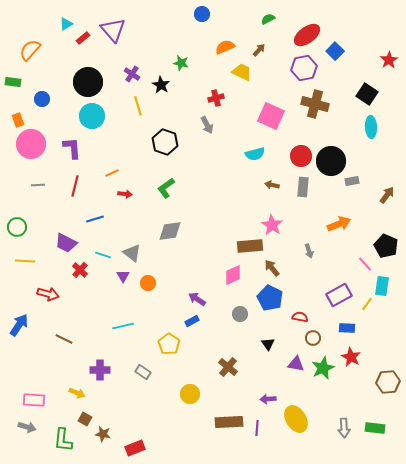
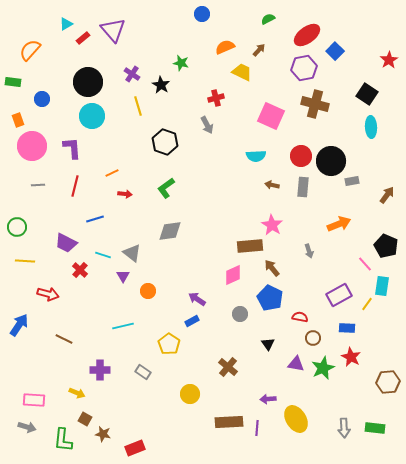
pink circle at (31, 144): moved 1 px right, 2 px down
cyan semicircle at (255, 154): moved 1 px right, 2 px down; rotated 12 degrees clockwise
orange circle at (148, 283): moved 8 px down
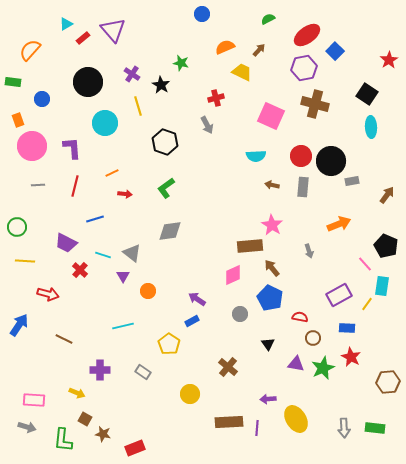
cyan circle at (92, 116): moved 13 px right, 7 px down
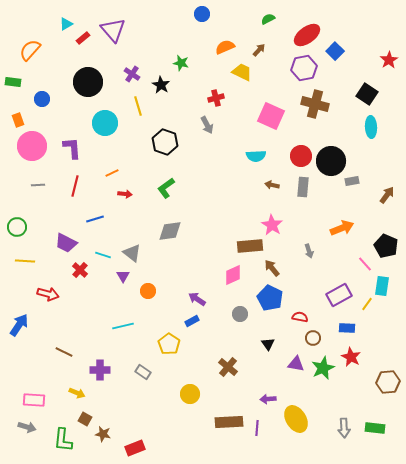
orange arrow at (339, 224): moved 3 px right, 4 px down
brown line at (64, 339): moved 13 px down
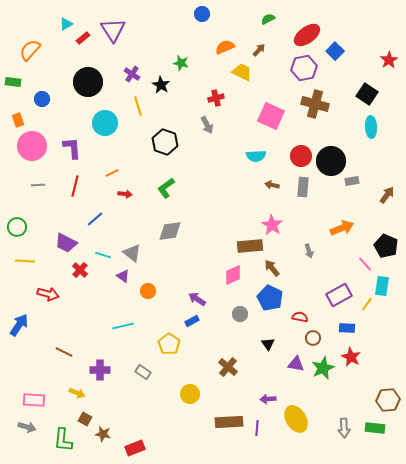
purple triangle at (113, 30): rotated 8 degrees clockwise
blue line at (95, 219): rotated 24 degrees counterclockwise
purple triangle at (123, 276): rotated 24 degrees counterclockwise
brown hexagon at (388, 382): moved 18 px down
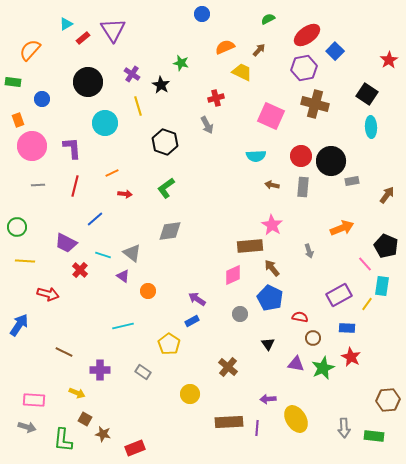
green rectangle at (375, 428): moved 1 px left, 8 px down
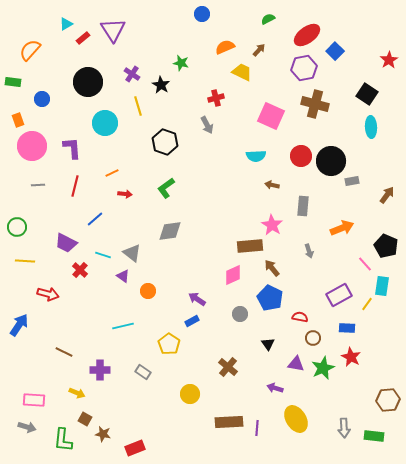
gray rectangle at (303, 187): moved 19 px down
purple arrow at (268, 399): moved 7 px right, 11 px up; rotated 21 degrees clockwise
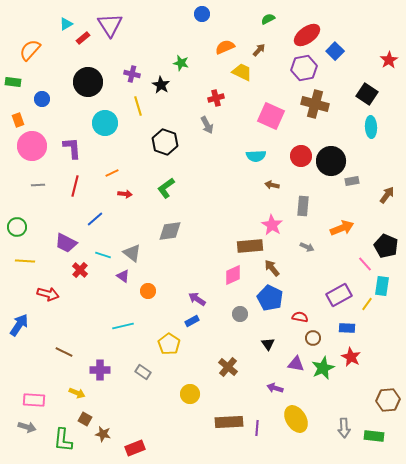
purple triangle at (113, 30): moved 3 px left, 5 px up
purple cross at (132, 74): rotated 21 degrees counterclockwise
gray arrow at (309, 251): moved 2 px left, 4 px up; rotated 48 degrees counterclockwise
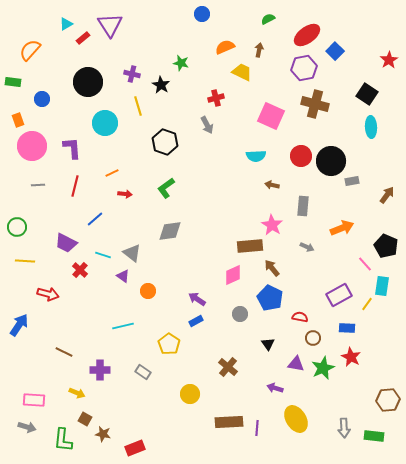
brown arrow at (259, 50): rotated 32 degrees counterclockwise
blue rectangle at (192, 321): moved 4 px right
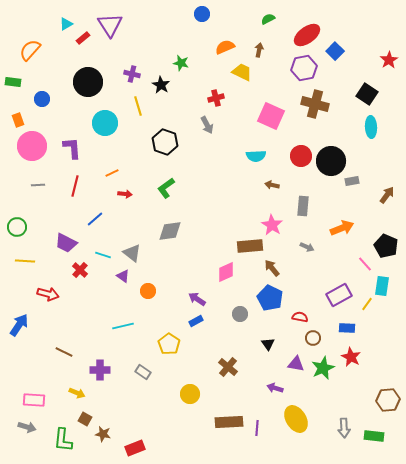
pink diamond at (233, 275): moved 7 px left, 3 px up
